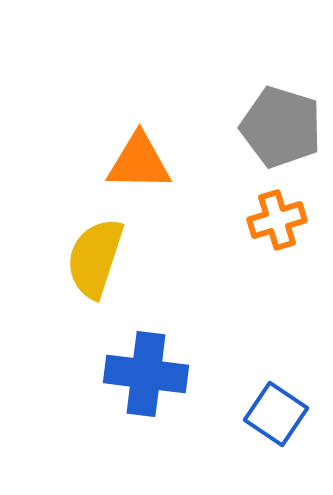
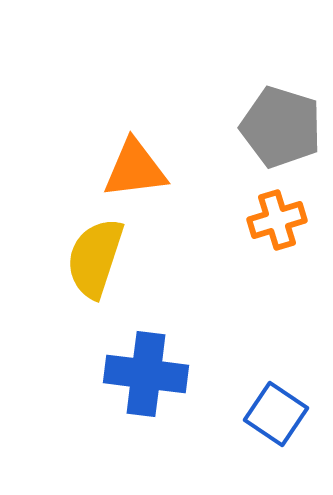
orange triangle: moved 4 px left, 7 px down; rotated 8 degrees counterclockwise
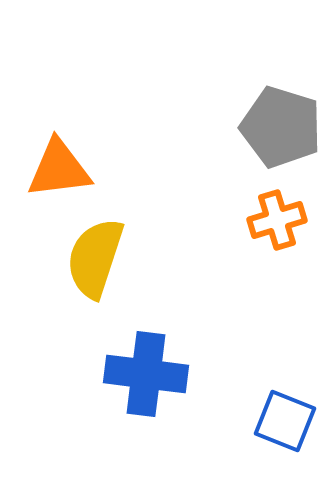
orange triangle: moved 76 px left
blue square: moved 9 px right, 7 px down; rotated 12 degrees counterclockwise
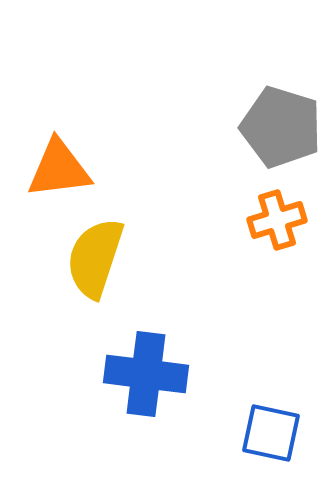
blue square: moved 14 px left, 12 px down; rotated 10 degrees counterclockwise
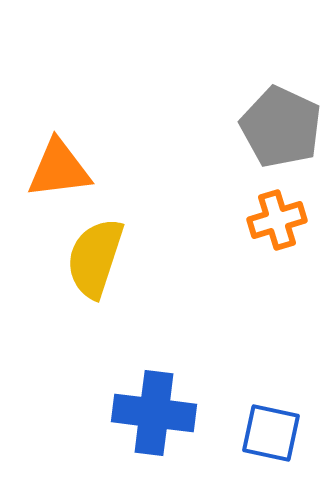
gray pentagon: rotated 8 degrees clockwise
blue cross: moved 8 px right, 39 px down
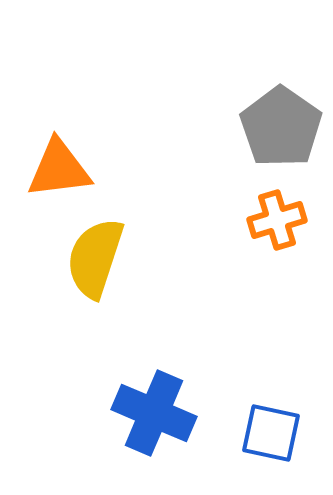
gray pentagon: rotated 10 degrees clockwise
blue cross: rotated 16 degrees clockwise
